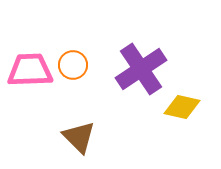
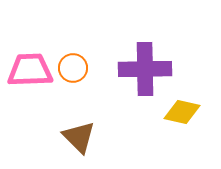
orange circle: moved 3 px down
purple cross: moved 4 px right; rotated 33 degrees clockwise
yellow diamond: moved 5 px down
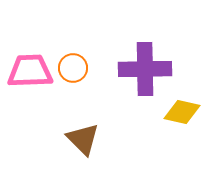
pink trapezoid: moved 1 px down
brown triangle: moved 4 px right, 2 px down
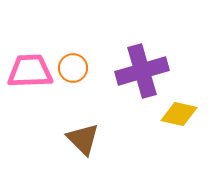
purple cross: moved 3 px left, 2 px down; rotated 15 degrees counterclockwise
yellow diamond: moved 3 px left, 2 px down
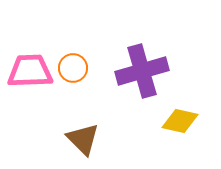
yellow diamond: moved 1 px right, 7 px down
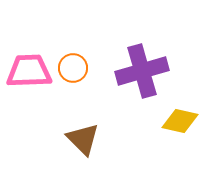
pink trapezoid: moved 1 px left
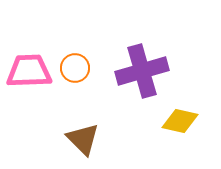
orange circle: moved 2 px right
